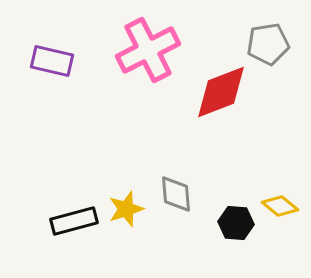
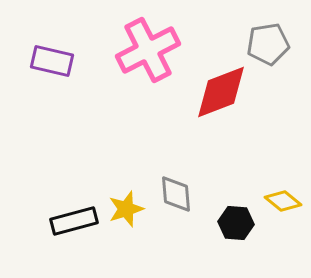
yellow diamond: moved 3 px right, 5 px up
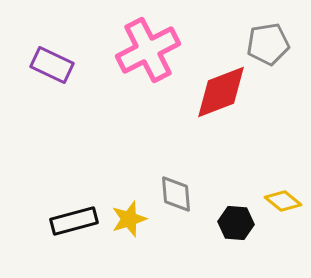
purple rectangle: moved 4 px down; rotated 12 degrees clockwise
yellow star: moved 3 px right, 10 px down
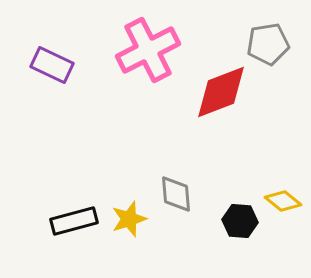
black hexagon: moved 4 px right, 2 px up
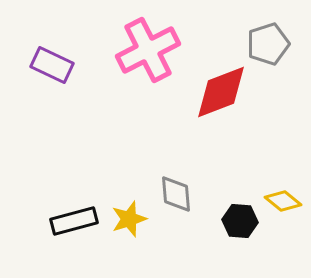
gray pentagon: rotated 9 degrees counterclockwise
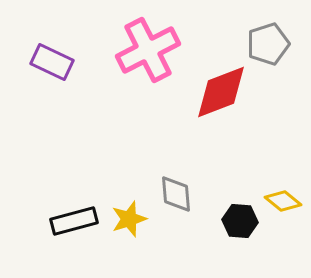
purple rectangle: moved 3 px up
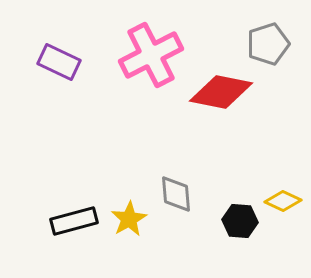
pink cross: moved 3 px right, 5 px down
purple rectangle: moved 7 px right
red diamond: rotated 32 degrees clockwise
yellow diamond: rotated 15 degrees counterclockwise
yellow star: rotated 12 degrees counterclockwise
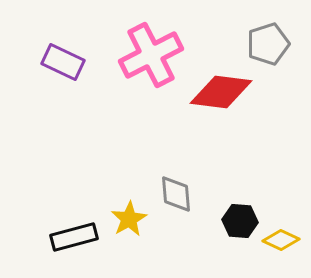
purple rectangle: moved 4 px right
red diamond: rotated 4 degrees counterclockwise
yellow diamond: moved 2 px left, 39 px down
black rectangle: moved 16 px down
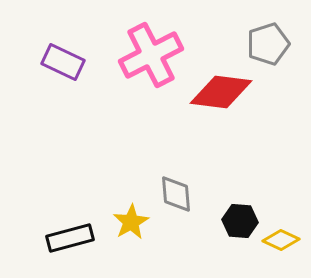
yellow star: moved 2 px right, 3 px down
black rectangle: moved 4 px left, 1 px down
